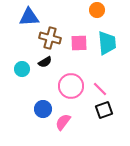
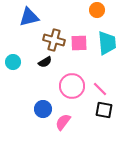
blue triangle: rotated 10 degrees counterclockwise
brown cross: moved 4 px right, 2 px down
cyan circle: moved 9 px left, 7 px up
pink circle: moved 1 px right
black square: rotated 30 degrees clockwise
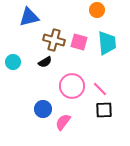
pink square: moved 1 px up; rotated 18 degrees clockwise
black square: rotated 12 degrees counterclockwise
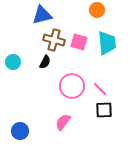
blue triangle: moved 13 px right, 2 px up
black semicircle: rotated 32 degrees counterclockwise
blue circle: moved 23 px left, 22 px down
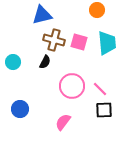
blue circle: moved 22 px up
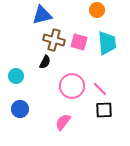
cyan circle: moved 3 px right, 14 px down
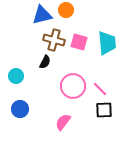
orange circle: moved 31 px left
pink circle: moved 1 px right
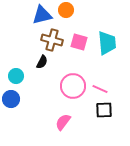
brown cross: moved 2 px left
black semicircle: moved 3 px left
pink line: rotated 21 degrees counterclockwise
blue circle: moved 9 px left, 10 px up
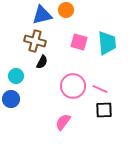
brown cross: moved 17 px left, 1 px down
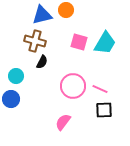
cyan trapezoid: moved 2 px left; rotated 35 degrees clockwise
